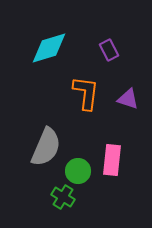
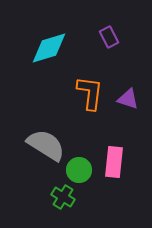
purple rectangle: moved 13 px up
orange L-shape: moved 4 px right
gray semicircle: moved 2 px up; rotated 81 degrees counterclockwise
pink rectangle: moved 2 px right, 2 px down
green circle: moved 1 px right, 1 px up
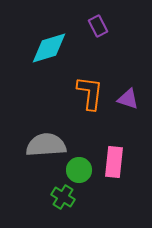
purple rectangle: moved 11 px left, 11 px up
gray semicircle: rotated 36 degrees counterclockwise
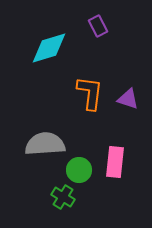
gray semicircle: moved 1 px left, 1 px up
pink rectangle: moved 1 px right
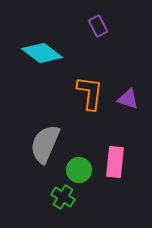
cyan diamond: moved 7 px left, 5 px down; rotated 54 degrees clockwise
gray semicircle: rotated 63 degrees counterclockwise
